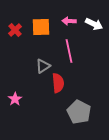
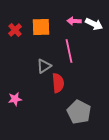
pink arrow: moved 5 px right
gray triangle: moved 1 px right
pink star: rotated 24 degrees clockwise
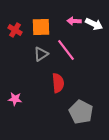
red cross: rotated 16 degrees counterclockwise
pink line: moved 3 px left, 1 px up; rotated 25 degrees counterclockwise
gray triangle: moved 3 px left, 12 px up
pink star: rotated 16 degrees clockwise
gray pentagon: moved 2 px right
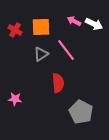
pink arrow: rotated 24 degrees clockwise
